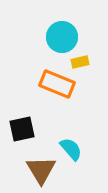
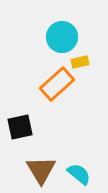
orange rectangle: rotated 64 degrees counterclockwise
black square: moved 2 px left, 2 px up
cyan semicircle: moved 8 px right, 25 px down; rotated 10 degrees counterclockwise
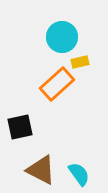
brown triangle: rotated 32 degrees counterclockwise
cyan semicircle: rotated 15 degrees clockwise
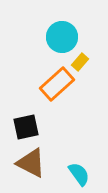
yellow rectangle: rotated 36 degrees counterclockwise
black square: moved 6 px right
brown triangle: moved 10 px left, 7 px up
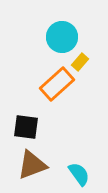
black square: rotated 20 degrees clockwise
brown triangle: moved 1 px right, 2 px down; rotated 48 degrees counterclockwise
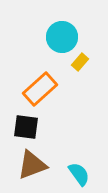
orange rectangle: moved 17 px left, 5 px down
